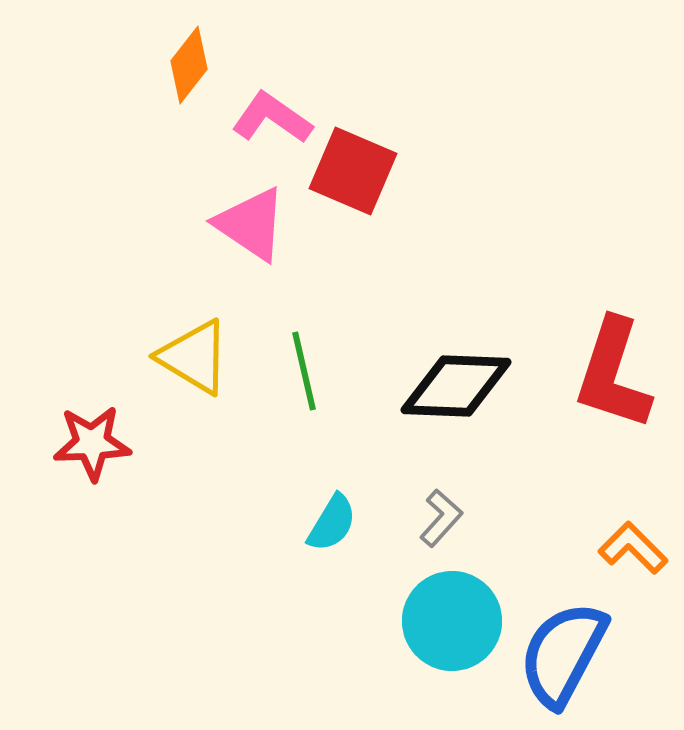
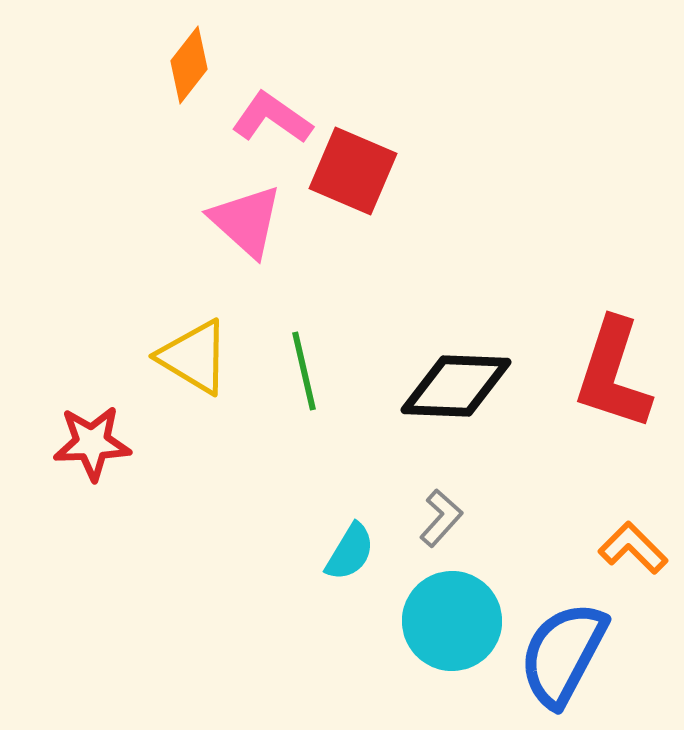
pink triangle: moved 5 px left, 3 px up; rotated 8 degrees clockwise
cyan semicircle: moved 18 px right, 29 px down
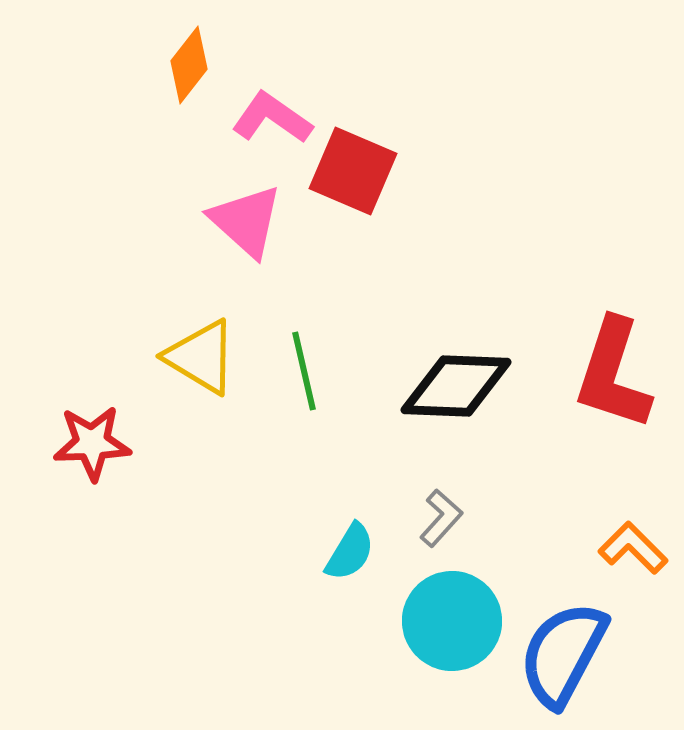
yellow triangle: moved 7 px right
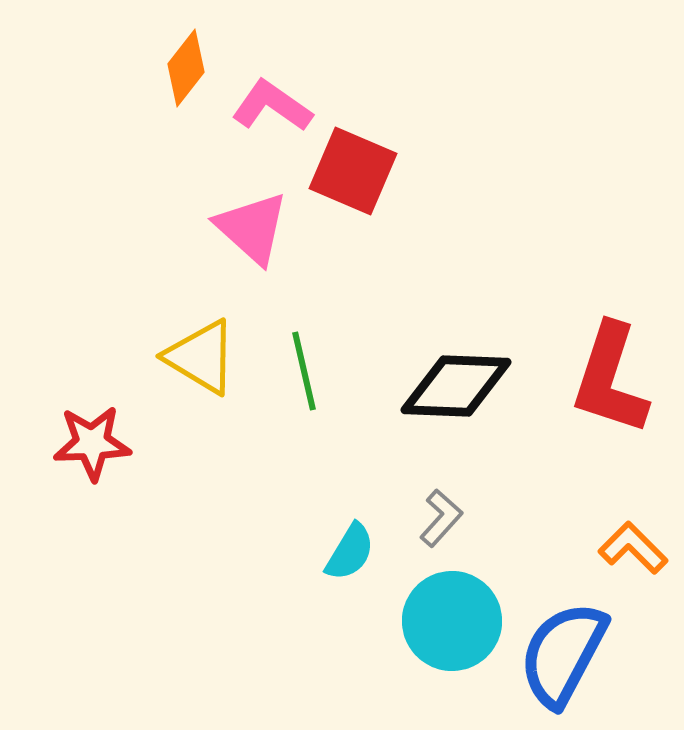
orange diamond: moved 3 px left, 3 px down
pink L-shape: moved 12 px up
pink triangle: moved 6 px right, 7 px down
red L-shape: moved 3 px left, 5 px down
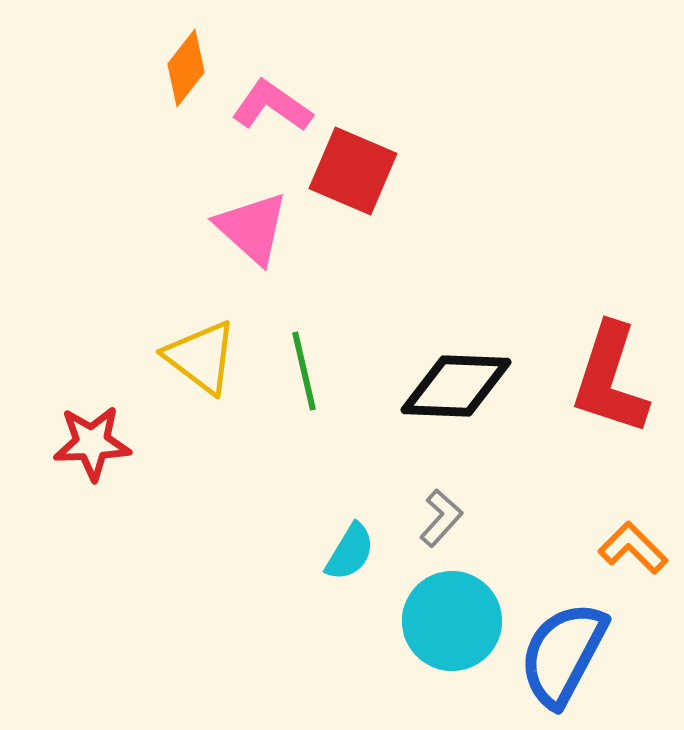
yellow triangle: rotated 6 degrees clockwise
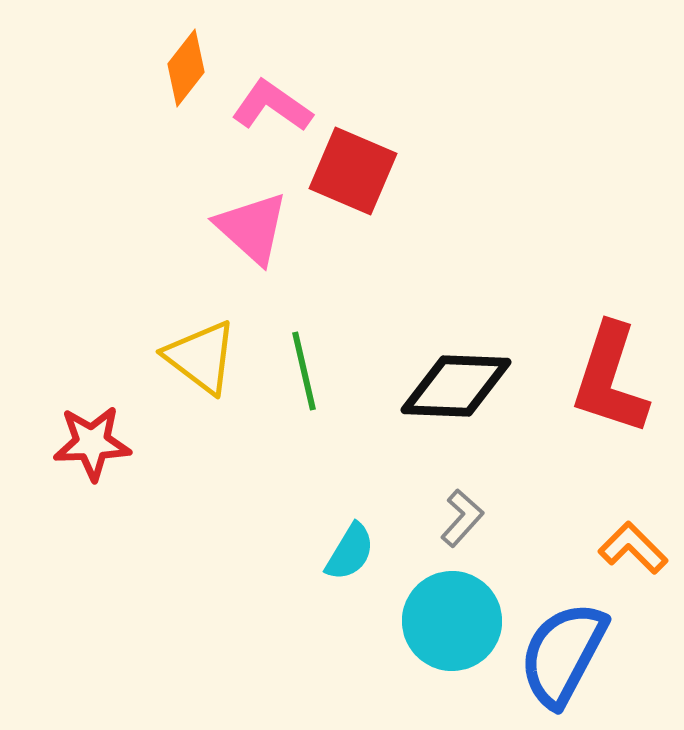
gray L-shape: moved 21 px right
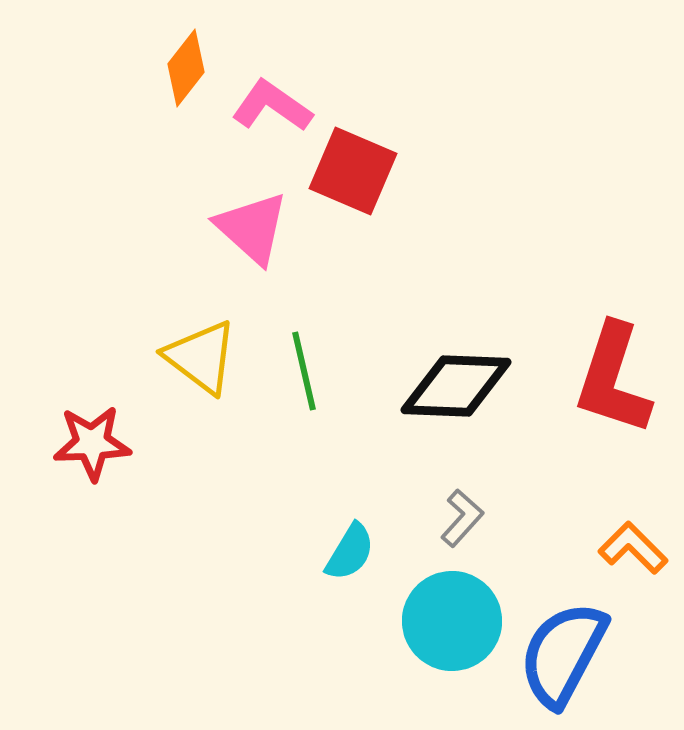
red L-shape: moved 3 px right
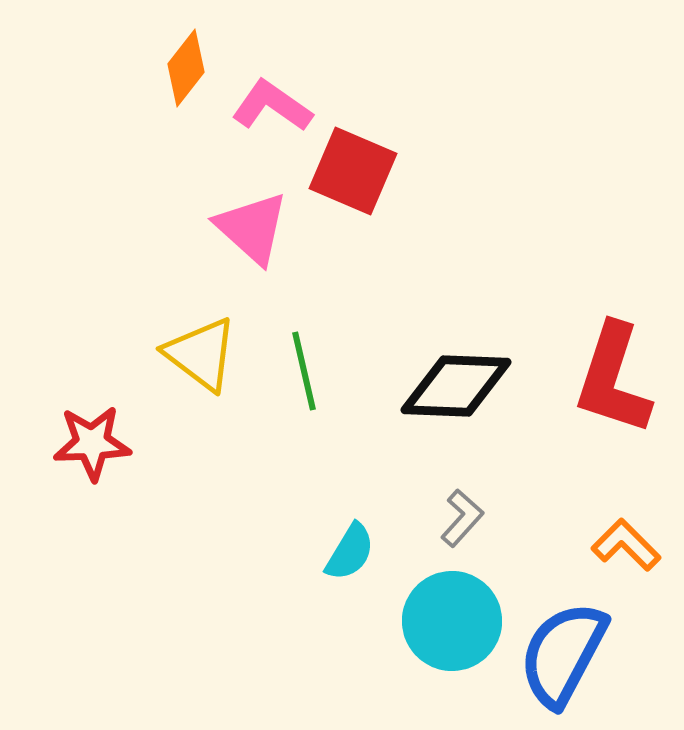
yellow triangle: moved 3 px up
orange L-shape: moved 7 px left, 3 px up
